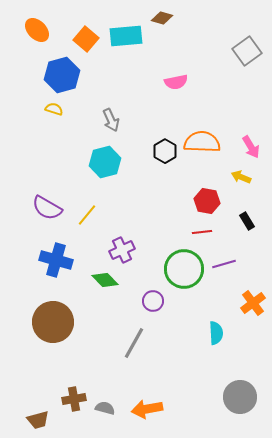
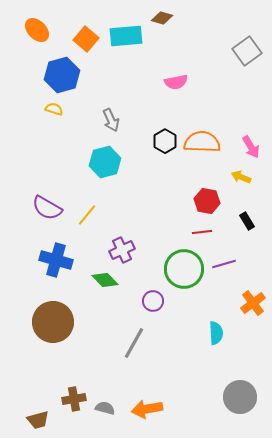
black hexagon: moved 10 px up
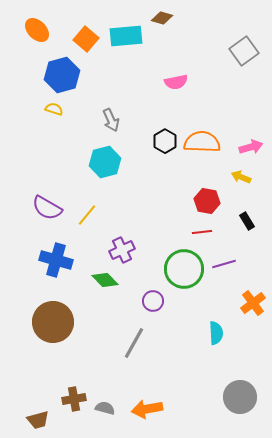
gray square: moved 3 px left
pink arrow: rotated 75 degrees counterclockwise
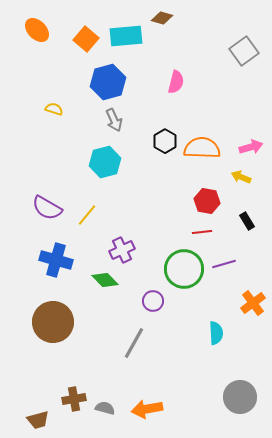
blue hexagon: moved 46 px right, 7 px down
pink semicircle: rotated 65 degrees counterclockwise
gray arrow: moved 3 px right
orange semicircle: moved 6 px down
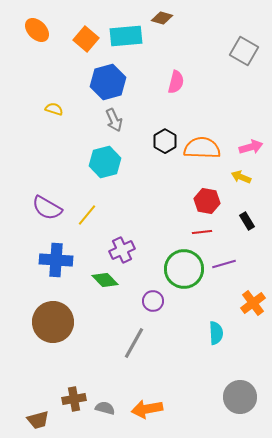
gray square: rotated 24 degrees counterclockwise
blue cross: rotated 12 degrees counterclockwise
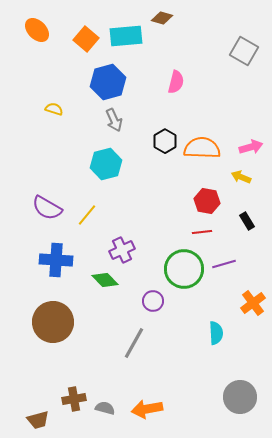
cyan hexagon: moved 1 px right, 2 px down
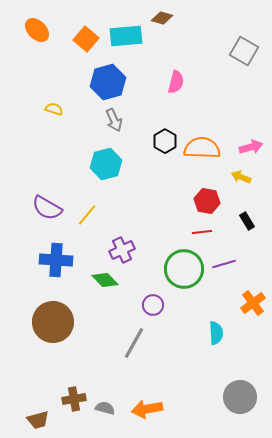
purple circle: moved 4 px down
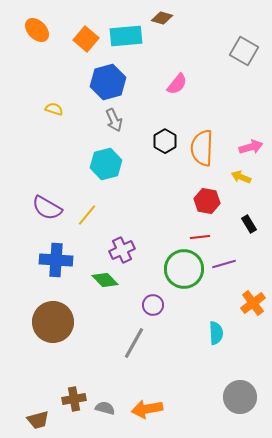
pink semicircle: moved 1 px right, 2 px down; rotated 25 degrees clockwise
orange semicircle: rotated 90 degrees counterclockwise
black rectangle: moved 2 px right, 3 px down
red line: moved 2 px left, 5 px down
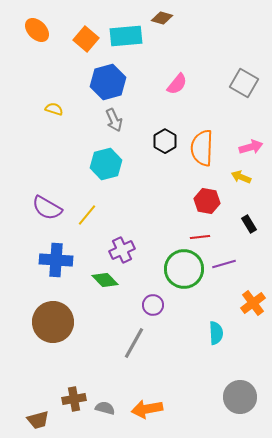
gray square: moved 32 px down
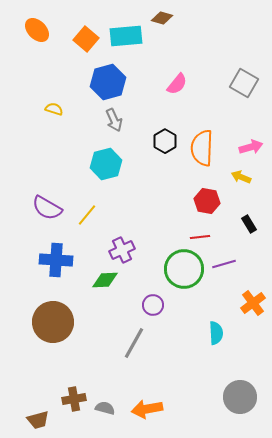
green diamond: rotated 48 degrees counterclockwise
